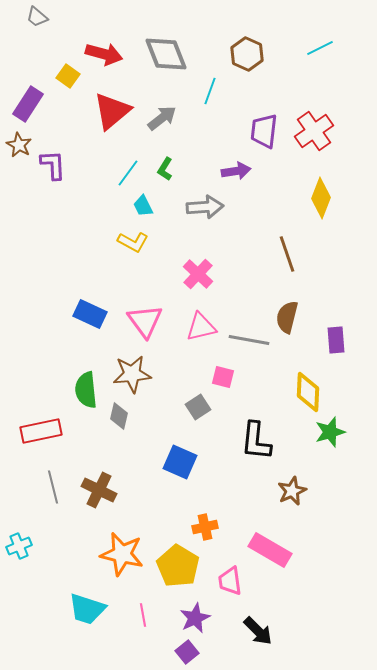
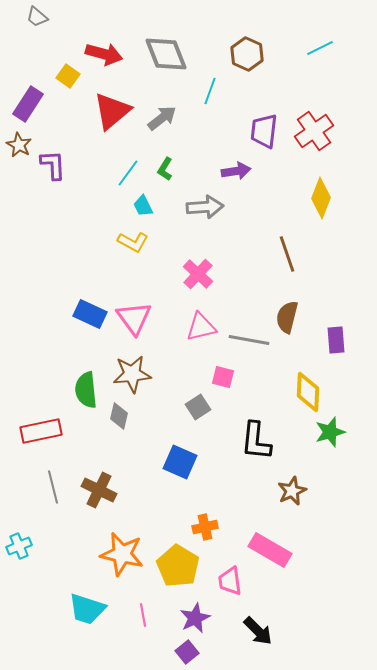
pink triangle at (145, 321): moved 11 px left, 3 px up
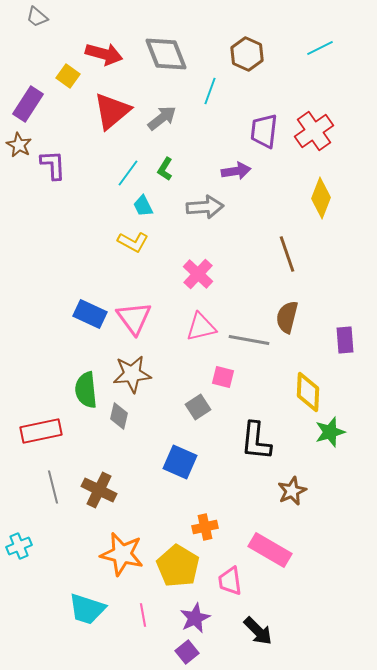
purple rectangle at (336, 340): moved 9 px right
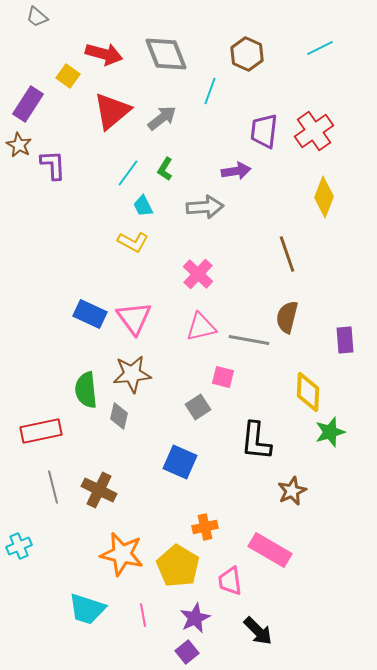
yellow diamond at (321, 198): moved 3 px right, 1 px up
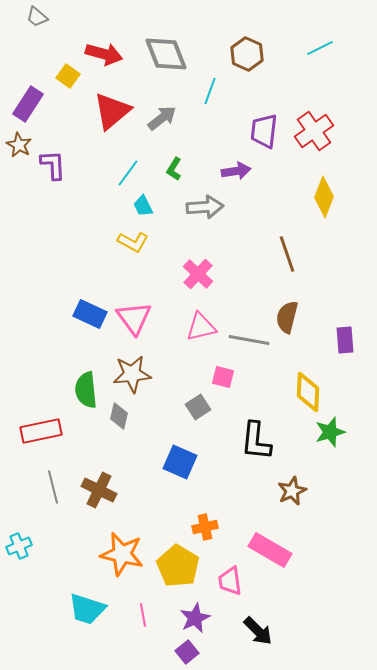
green L-shape at (165, 169): moved 9 px right
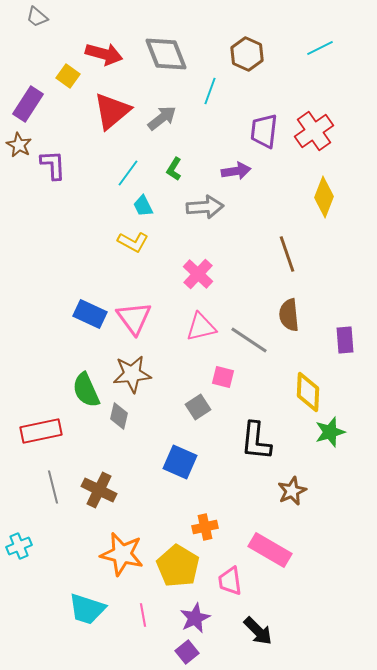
brown semicircle at (287, 317): moved 2 px right, 2 px up; rotated 20 degrees counterclockwise
gray line at (249, 340): rotated 24 degrees clockwise
green semicircle at (86, 390): rotated 18 degrees counterclockwise
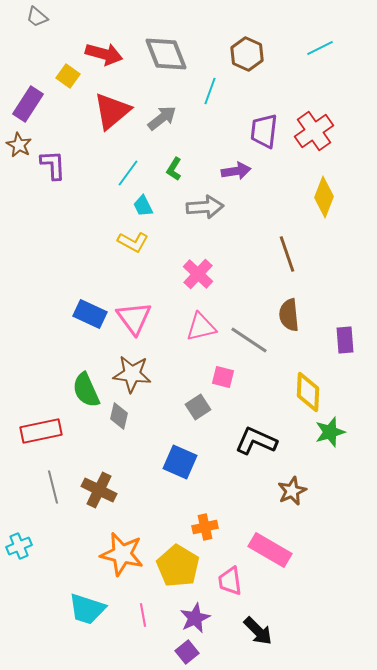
brown star at (132, 374): rotated 12 degrees clockwise
black L-shape at (256, 441): rotated 108 degrees clockwise
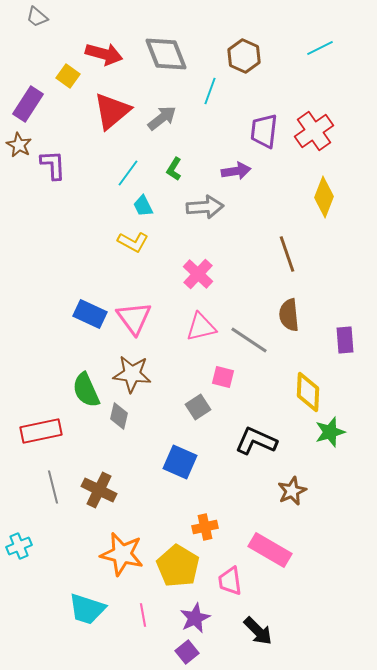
brown hexagon at (247, 54): moved 3 px left, 2 px down
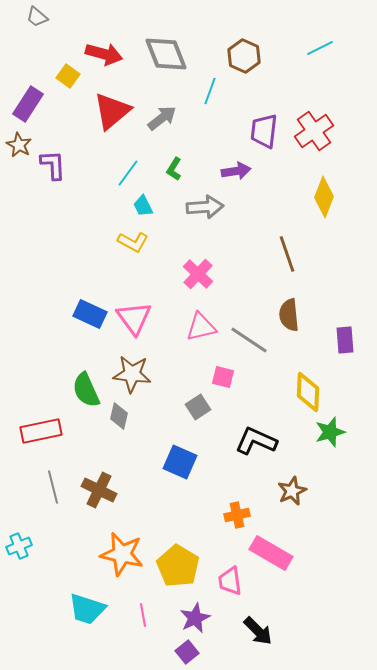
orange cross at (205, 527): moved 32 px right, 12 px up
pink rectangle at (270, 550): moved 1 px right, 3 px down
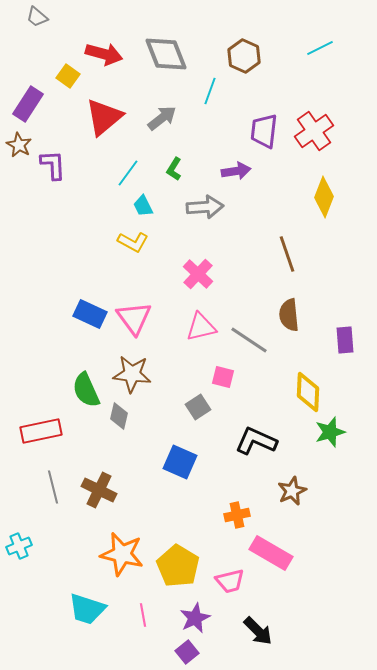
red triangle at (112, 111): moved 8 px left, 6 px down
pink trapezoid at (230, 581): rotated 96 degrees counterclockwise
